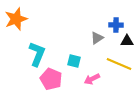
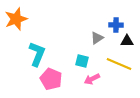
cyan square: moved 8 px right
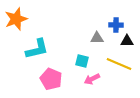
gray triangle: rotated 32 degrees clockwise
cyan L-shape: moved 5 px up; rotated 55 degrees clockwise
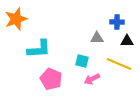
blue cross: moved 1 px right, 3 px up
cyan L-shape: moved 2 px right; rotated 10 degrees clockwise
